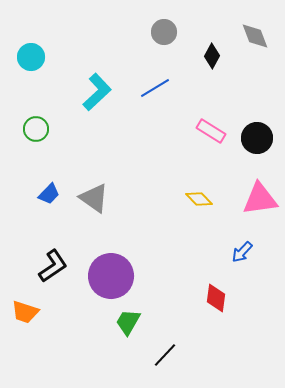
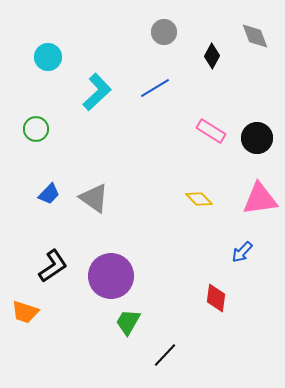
cyan circle: moved 17 px right
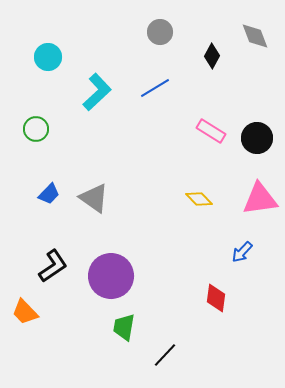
gray circle: moved 4 px left
orange trapezoid: rotated 28 degrees clockwise
green trapezoid: moved 4 px left, 5 px down; rotated 20 degrees counterclockwise
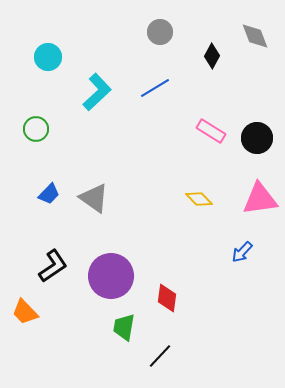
red diamond: moved 49 px left
black line: moved 5 px left, 1 px down
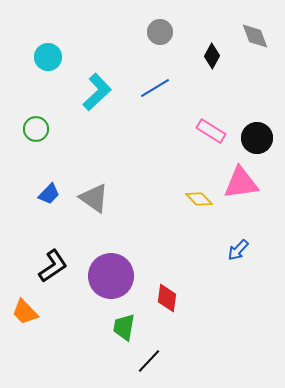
pink triangle: moved 19 px left, 16 px up
blue arrow: moved 4 px left, 2 px up
black line: moved 11 px left, 5 px down
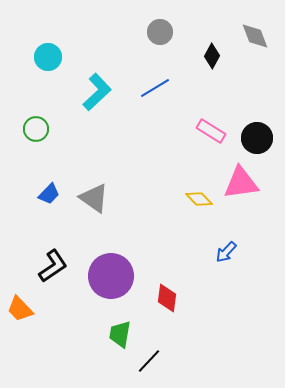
blue arrow: moved 12 px left, 2 px down
orange trapezoid: moved 5 px left, 3 px up
green trapezoid: moved 4 px left, 7 px down
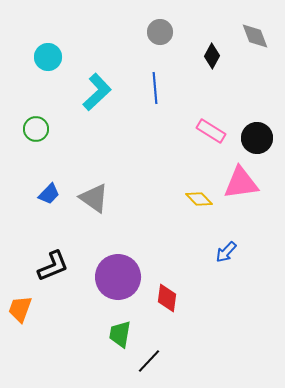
blue line: rotated 64 degrees counterclockwise
black L-shape: rotated 12 degrees clockwise
purple circle: moved 7 px right, 1 px down
orange trapezoid: rotated 64 degrees clockwise
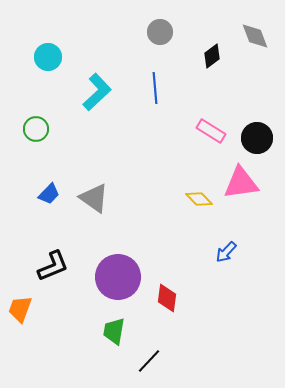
black diamond: rotated 25 degrees clockwise
green trapezoid: moved 6 px left, 3 px up
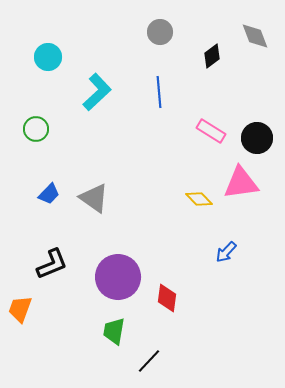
blue line: moved 4 px right, 4 px down
black L-shape: moved 1 px left, 2 px up
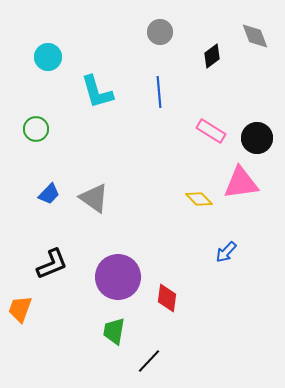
cyan L-shape: rotated 117 degrees clockwise
